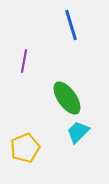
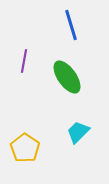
green ellipse: moved 21 px up
yellow pentagon: rotated 16 degrees counterclockwise
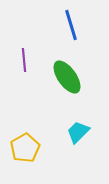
purple line: moved 1 px up; rotated 15 degrees counterclockwise
yellow pentagon: rotated 8 degrees clockwise
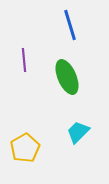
blue line: moved 1 px left
green ellipse: rotated 12 degrees clockwise
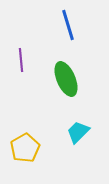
blue line: moved 2 px left
purple line: moved 3 px left
green ellipse: moved 1 px left, 2 px down
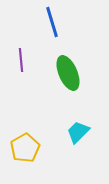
blue line: moved 16 px left, 3 px up
green ellipse: moved 2 px right, 6 px up
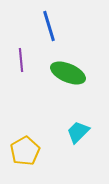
blue line: moved 3 px left, 4 px down
green ellipse: rotated 44 degrees counterclockwise
yellow pentagon: moved 3 px down
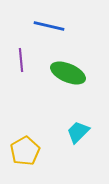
blue line: rotated 60 degrees counterclockwise
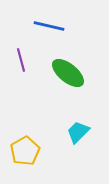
purple line: rotated 10 degrees counterclockwise
green ellipse: rotated 16 degrees clockwise
